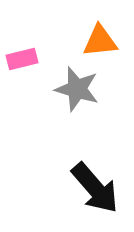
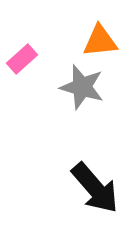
pink rectangle: rotated 28 degrees counterclockwise
gray star: moved 5 px right, 2 px up
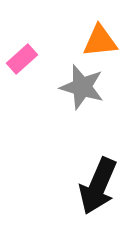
black arrow: moved 3 px right, 2 px up; rotated 64 degrees clockwise
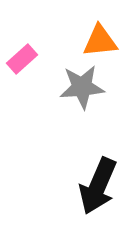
gray star: rotated 21 degrees counterclockwise
